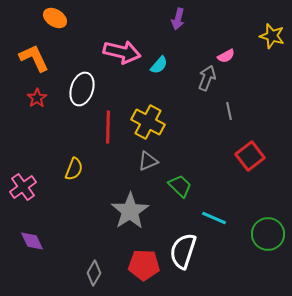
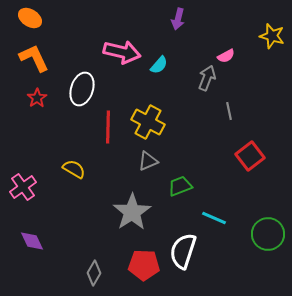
orange ellipse: moved 25 px left
yellow semicircle: rotated 80 degrees counterclockwise
green trapezoid: rotated 65 degrees counterclockwise
gray star: moved 2 px right, 1 px down
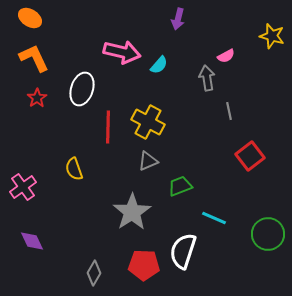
gray arrow: rotated 30 degrees counterclockwise
yellow semicircle: rotated 140 degrees counterclockwise
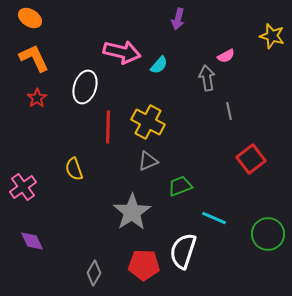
white ellipse: moved 3 px right, 2 px up
red square: moved 1 px right, 3 px down
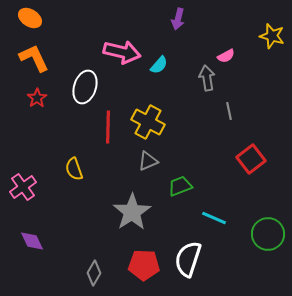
white semicircle: moved 5 px right, 8 px down
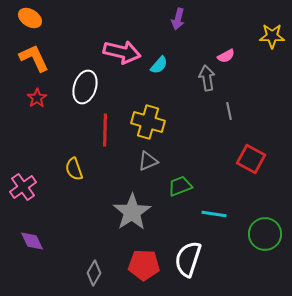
yellow star: rotated 15 degrees counterclockwise
yellow cross: rotated 12 degrees counterclockwise
red line: moved 3 px left, 3 px down
red square: rotated 24 degrees counterclockwise
cyan line: moved 4 px up; rotated 15 degrees counterclockwise
green circle: moved 3 px left
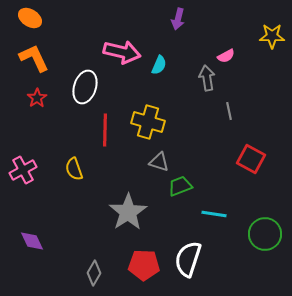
cyan semicircle: rotated 18 degrees counterclockwise
gray triangle: moved 11 px right, 1 px down; rotated 40 degrees clockwise
pink cross: moved 17 px up; rotated 8 degrees clockwise
gray star: moved 4 px left
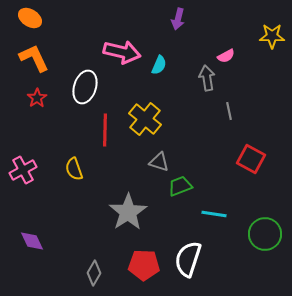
yellow cross: moved 3 px left, 3 px up; rotated 24 degrees clockwise
